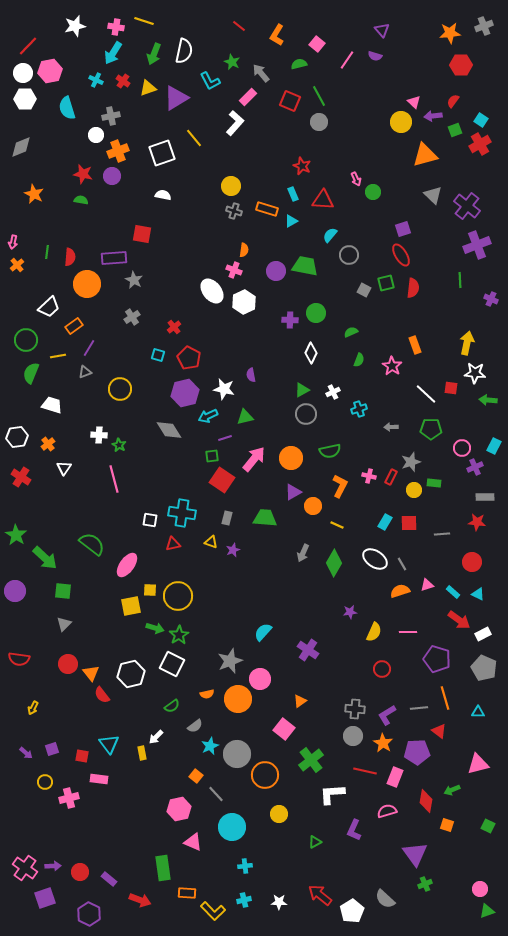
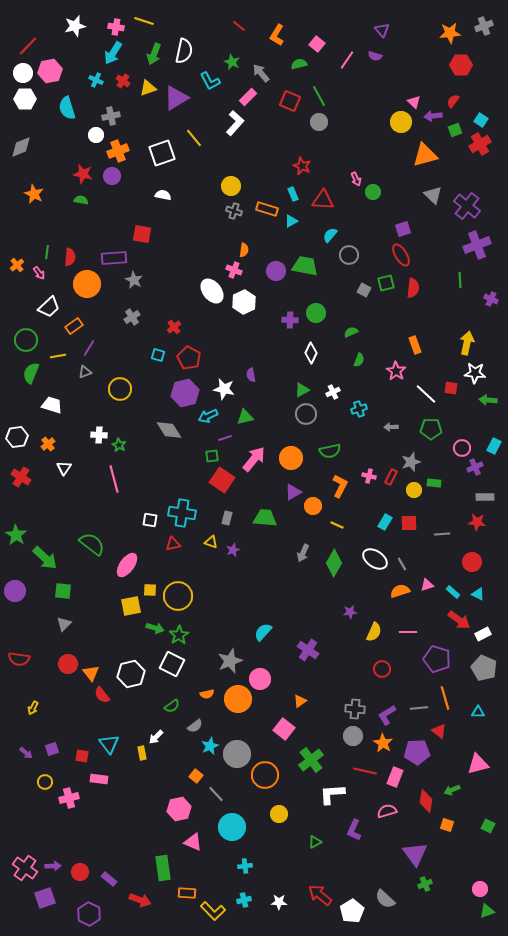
pink arrow at (13, 242): moved 26 px right, 31 px down; rotated 48 degrees counterclockwise
pink star at (392, 366): moved 4 px right, 5 px down
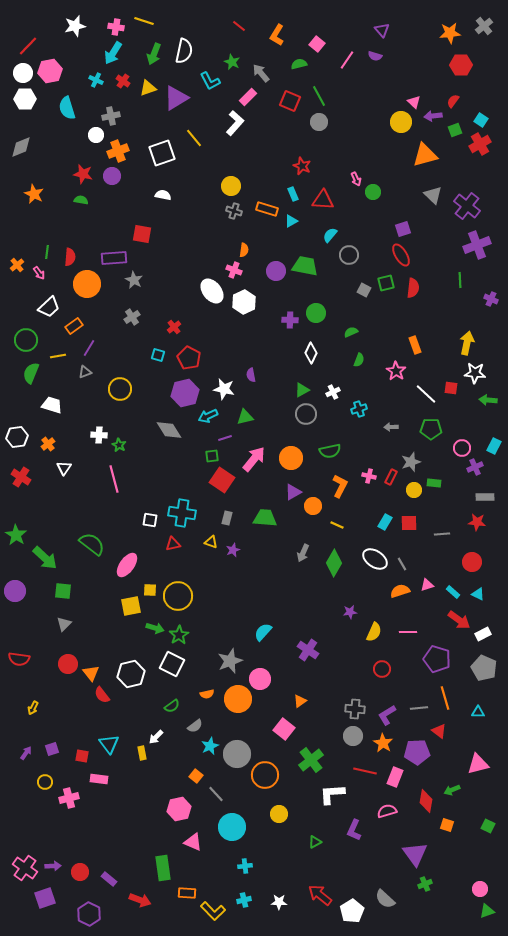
gray cross at (484, 26): rotated 18 degrees counterclockwise
purple arrow at (26, 753): rotated 96 degrees counterclockwise
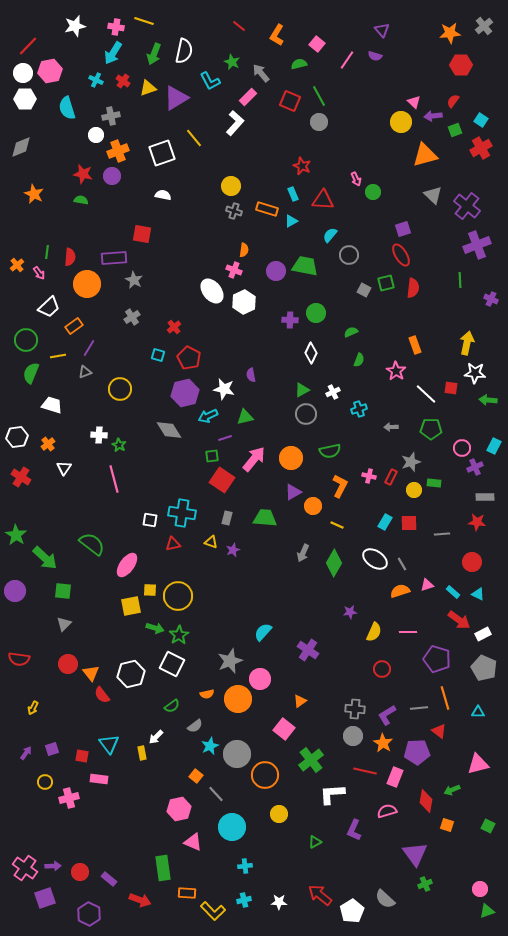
red cross at (480, 144): moved 1 px right, 4 px down
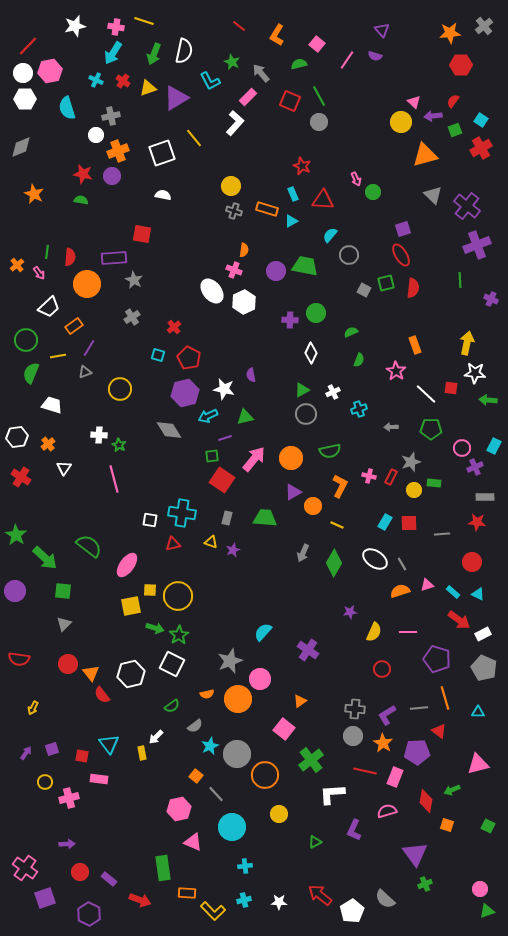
green semicircle at (92, 544): moved 3 px left, 2 px down
purple arrow at (53, 866): moved 14 px right, 22 px up
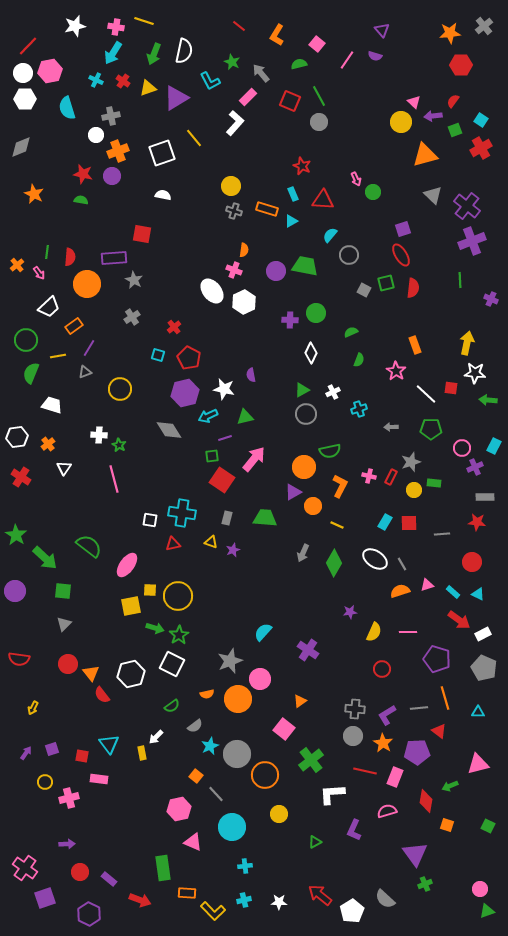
purple cross at (477, 245): moved 5 px left, 4 px up
orange circle at (291, 458): moved 13 px right, 9 px down
green arrow at (452, 790): moved 2 px left, 4 px up
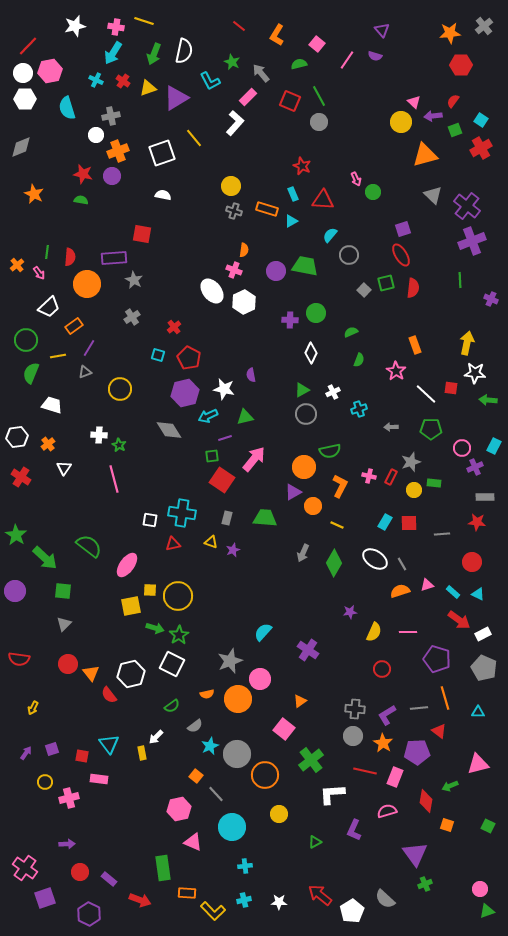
gray square at (364, 290): rotated 16 degrees clockwise
red semicircle at (102, 695): moved 7 px right
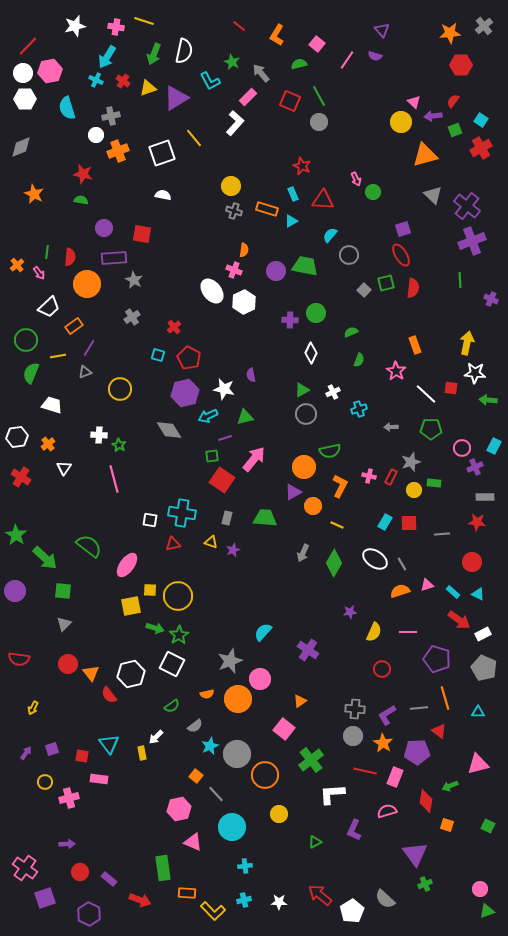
cyan arrow at (113, 53): moved 6 px left, 4 px down
purple circle at (112, 176): moved 8 px left, 52 px down
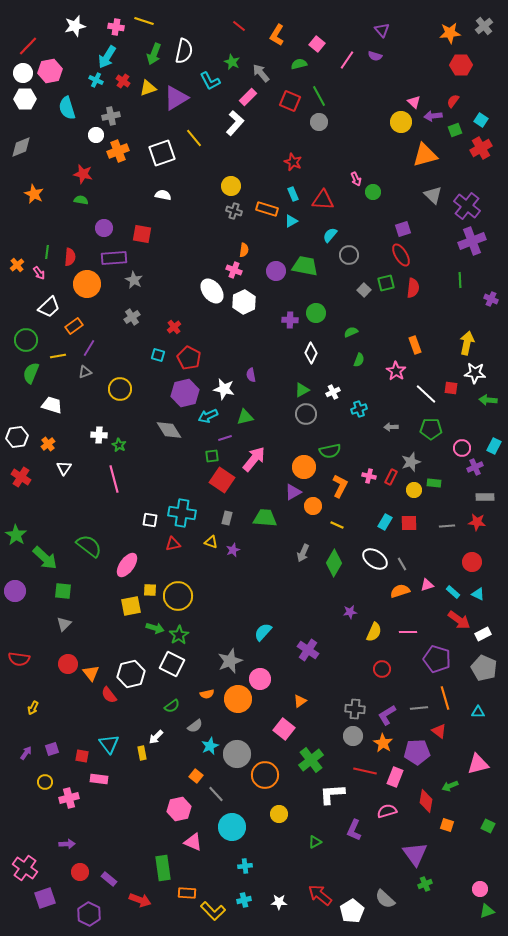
red star at (302, 166): moved 9 px left, 4 px up
gray line at (442, 534): moved 5 px right, 8 px up
